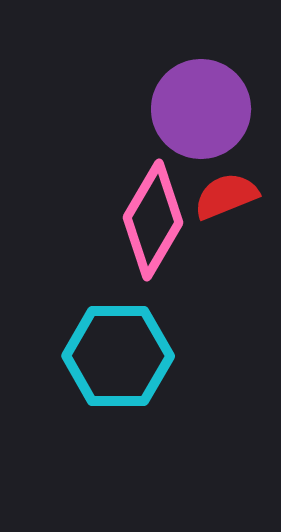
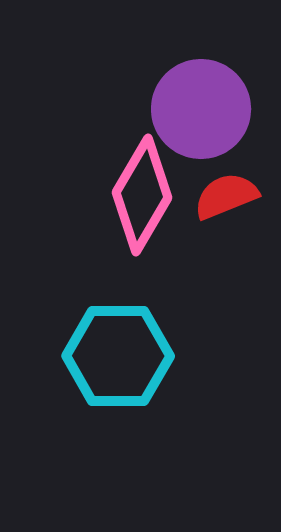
pink diamond: moved 11 px left, 25 px up
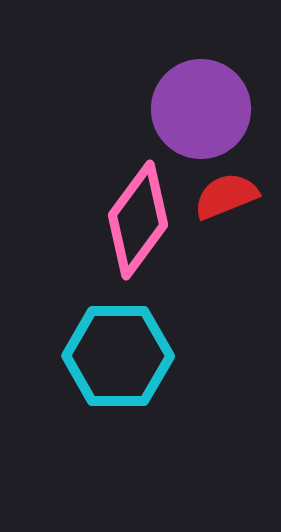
pink diamond: moved 4 px left, 25 px down; rotated 6 degrees clockwise
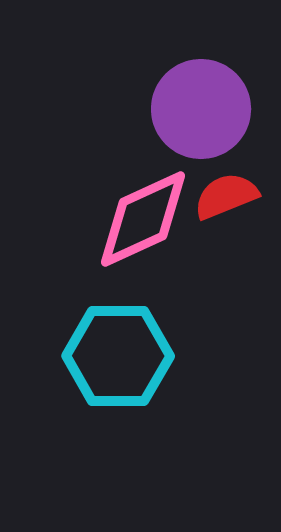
pink diamond: moved 5 px right, 1 px up; rotated 29 degrees clockwise
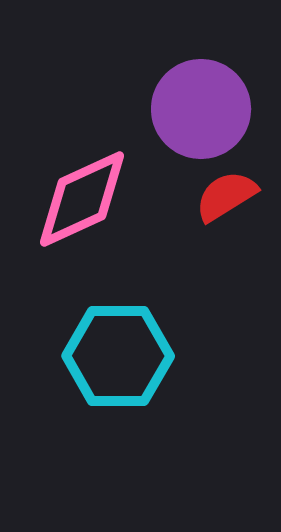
red semicircle: rotated 10 degrees counterclockwise
pink diamond: moved 61 px left, 20 px up
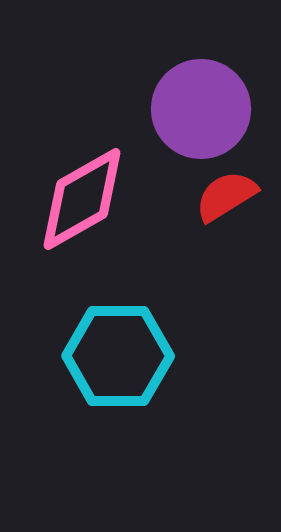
pink diamond: rotated 5 degrees counterclockwise
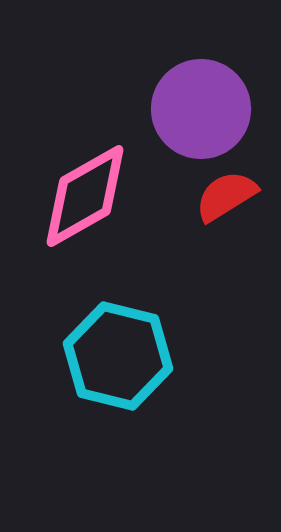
pink diamond: moved 3 px right, 3 px up
cyan hexagon: rotated 14 degrees clockwise
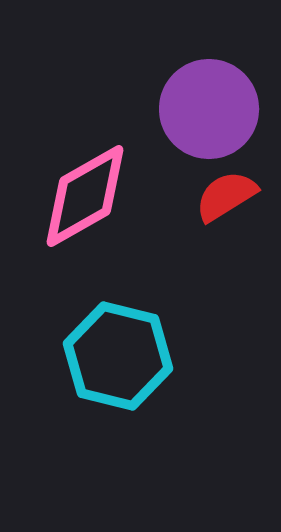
purple circle: moved 8 px right
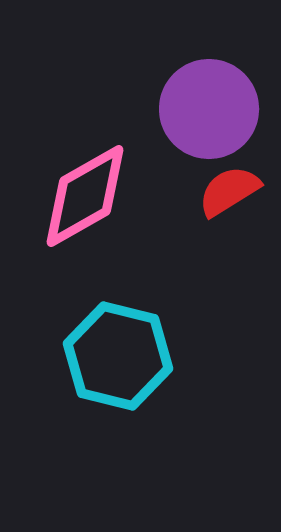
red semicircle: moved 3 px right, 5 px up
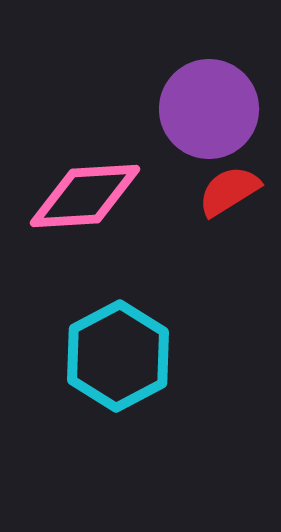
pink diamond: rotated 26 degrees clockwise
cyan hexagon: rotated 18 degrees clockwise
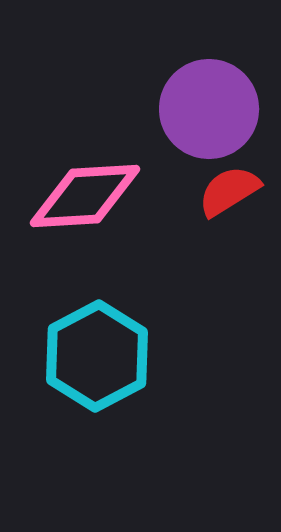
cyan hexagon: moved 21 px left
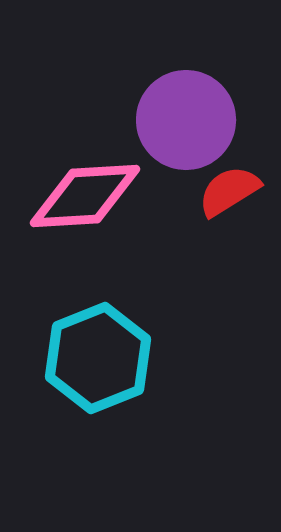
purple circle: moved 23 px left, 11 px down
cyan hexagon: moved 1 px right, 2 px down; rotated 6 degrees clockwise
